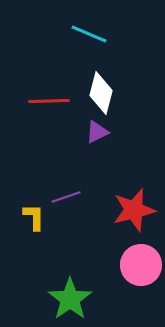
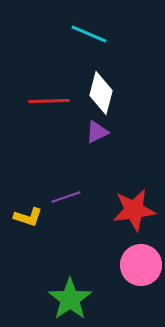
red star: rotated 6 degrees clockwise
yellow L-shape: moved 6 px left; rotated 108 degrees clockwise
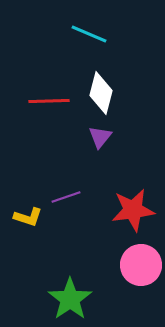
purple triangle: moved 3 px right, 5 px down; rotated 25 degrees counterclockwise
red star: moved 1 px left
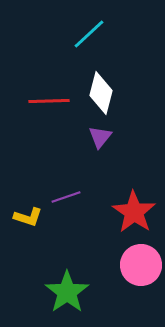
cyan line: rotated 66 degrees counterclockwise
red star: moved 1 px right, 2 px down; rotated 30 degrees counterclockwise
green star: moved 3 px left, 7 px up
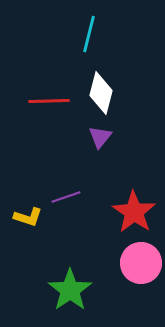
cyan line: rotated 33 degrees counterclockwise
pink circle: moved 2 px up
green star: moved 3 px right, 2 px up
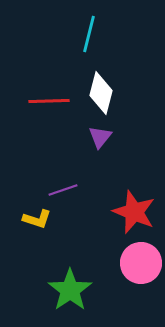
purple line: moved 3 px left, 7 px up
red star: rotated 12 degrees counterclockwise
yellow L-shape: moved 9 px right, 2 px down
